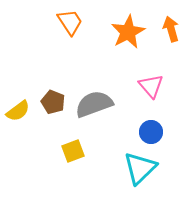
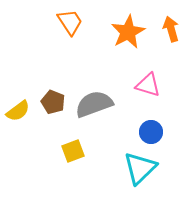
pink triangle: moved 3 px left, 1 px up; rotated 32 degrees counterclockwise
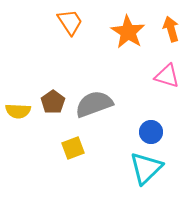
orange star: rotated 12 degrees counterclockwise
pink triangle: moved 19 px right, 9 px up
brown pentagon: rotated 15 degrees clockwise
yellow semicircle: rotated 40 degrees clockwise
yellow square: moved 3 px up
cyan triangle: moved 6 px right
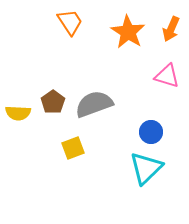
orange arrow: rotated 140 degrees counterclockwise
yellow semicircle: moved 2 px down
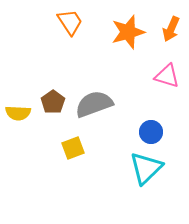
orange star: rotated 24 degrees clockwise
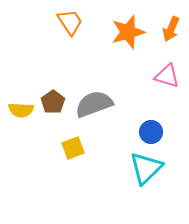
yellow semicircle: moved 3 px right, 3 px up
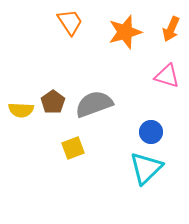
orange star: moved 3 px left
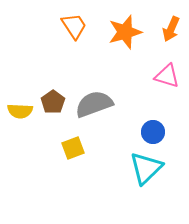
orange trapezoid: moved 4 px right, 4 px down
yellow semicircle: moved 1 px left, 1 px down
blue circle: moved 2 px right
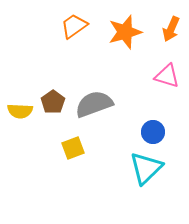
orange trapezoid: rotated 92 degrees counterclockwise
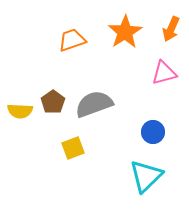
orange trapezoid: moved 2 px left, 14 px down; rotated 16 degrees clockwise
orange star: rotated 16 degrees counterclockwise
pink triangle: moved 3 px left, 3 px up; rotated 32 degrees counterclockwise
cyan triangle: moved 8 px down
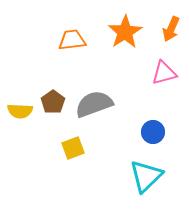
orange trapezoid: rotated 12 degrees clockwise
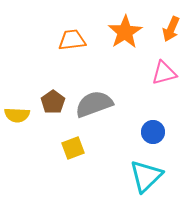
yellow semicircle: moved 3 px left, 4 px down
